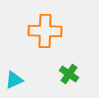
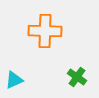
green cross: moved 8 px right, 3 px down
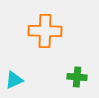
green cross: rotated 30 degrees counterclockwise
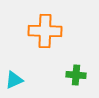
green cross: moved 1 px left, 2 px up
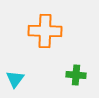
cyan triangle: moved 1 px right, 1 px up; rotated 30 degrees counterclockwise
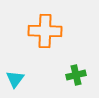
green cross: rotated 18 degrees counterclockwise
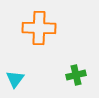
orange cross: moved 6 px left, 3 px up
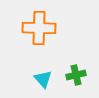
cyan triangle: moved 28 px right; rotated 18 degrees counterclockwise
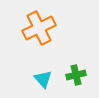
orange cross: rotated 28 degrees counterclockwise
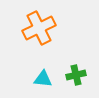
cyan triangle: rotated 42 degrees counterclockwise
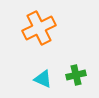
cyan triangle: rotated 18 degrees clockwise
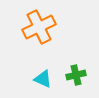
orange cross: moved 1 px up
